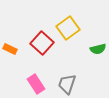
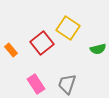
yellow square: rotated 20 degrees counterclockwise
red square: rotated 10 degrees clockwise
orange rectangle: moved 1 px right, 1 px down; rotated 24 degrees clockwise
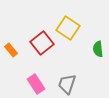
green semicircle: rotated 98 degrees clockwise
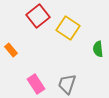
red square: moved 4 px left, 27 px up
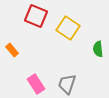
red square: moved 2 px left; rotated 30 degrees counterclockwise
orange rectangle: moved 1 px right
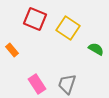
red square: moved 1 px left, 3 px down
green semicircle: moved 2 px left; rotated 126 degrees clockwise
pink rectangle: moved 1 px right
